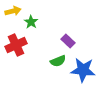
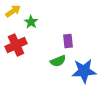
yellow arrow: rotated 21 degrees counterclockwise
purple rectangle: rotated 40 degrees clockwise
blue star: moved 1 px right, 1 px down; rotated 10 degrees counterclockwise
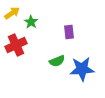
yellow arrow: moved 1 px left, 2 px down
purple rectangle: moved 1 px right, 9 px up
green semicircle: moved 1 px left
blue star: moved 2 px left, 2 px up
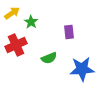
green semicircle: moved 8 px left, 3 px up
